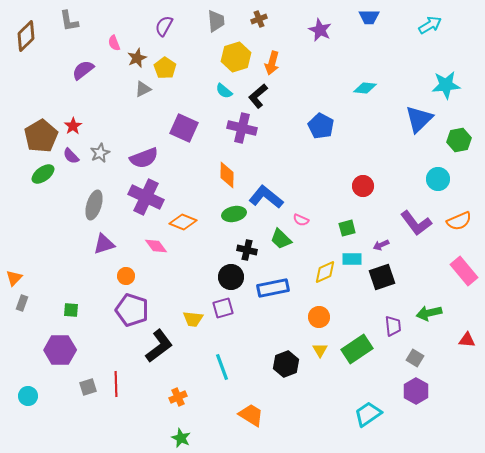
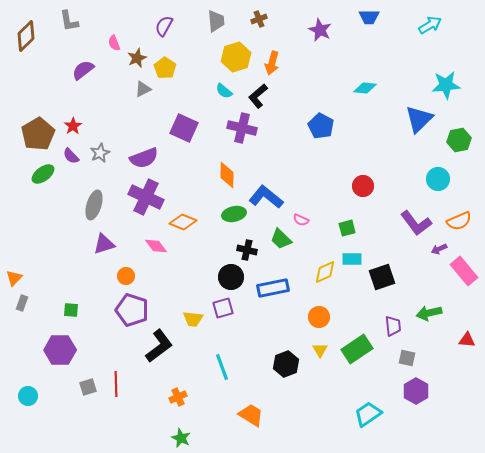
brown pentagon at (41, 136): moved 3 px left, 2 px up
purple arrow at (381, 245): moved 58 px right, 4 px down
gray square at (415, 358): moved 8 px left; rotated 18 degrees counterclockwise
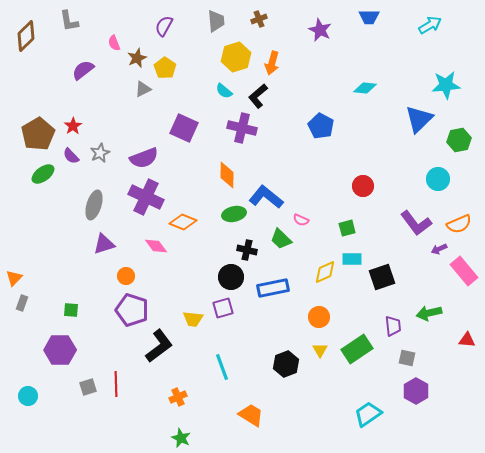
orange semicircle at (459, 221): moved 3 px down
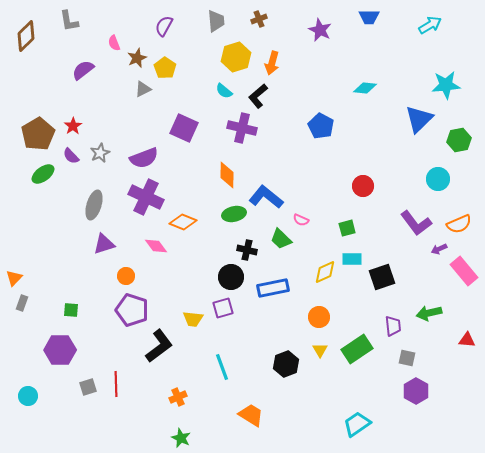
cyan trapezoid at (368, 414): moved 11 px left, 10 px down
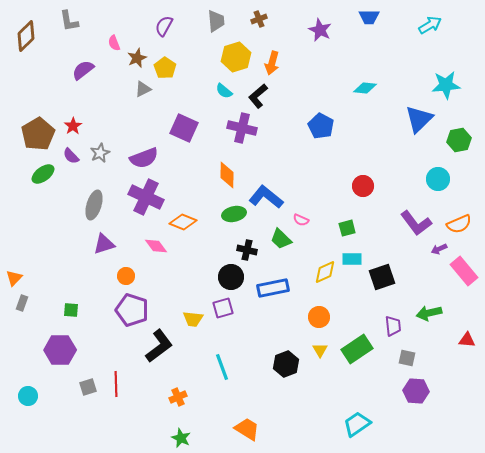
purple hexagon at (416, 391): rotated 25 degrees counterclockwise
orange trapezoid at (251, 415): moved 4 px left, 14 px down
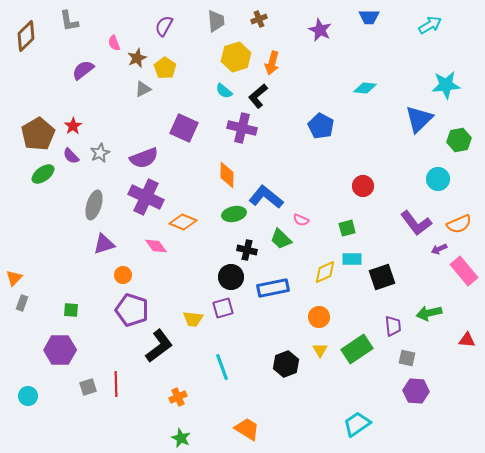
orange circle at (126, 276): moved 3 px left, 1 px up
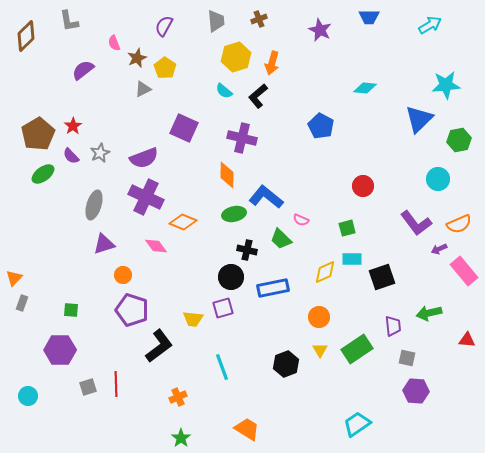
purple cross at (242, 128): moved 10 px down
green star at (181, 438): rotated 12 degrees clockwise
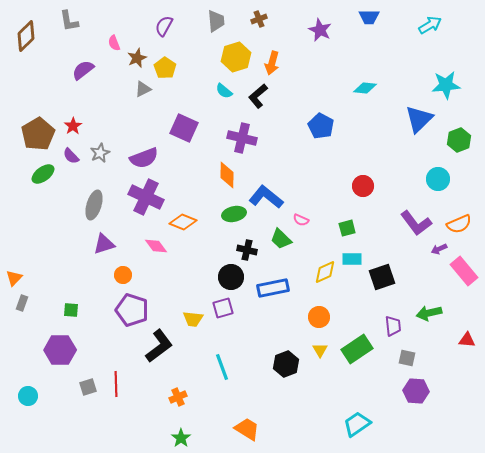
green hexagon at (459, 140): rotated 10 degrees counterclockwise
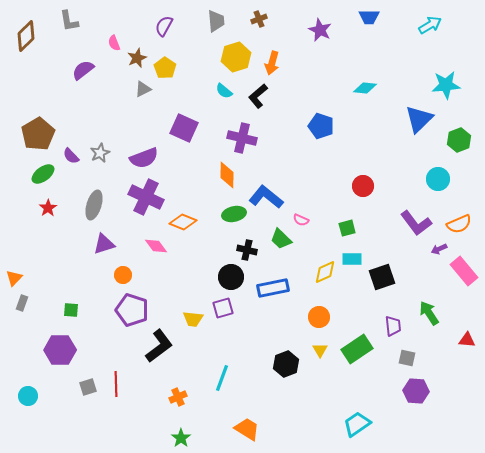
red star at (73, 126): moved 25 px left, 82 px down
blue pentagon at (321, 126): rotated 10 degrees counterclockwise
green arrow at (429, 313): rotated 70 degrees clockwise
cyan line at (222, 367): moved 11 px down; rotated 40 degrees clockwise
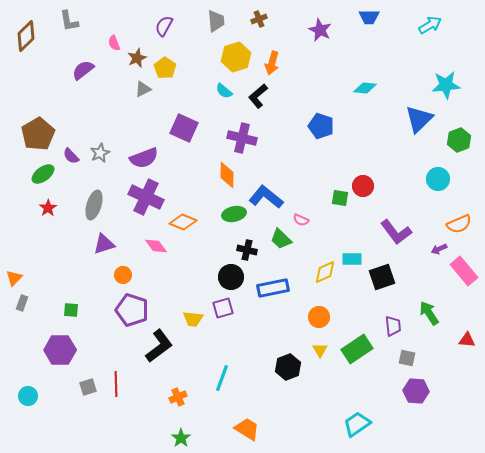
purple L-shape at (416, 223): moved 20 px left, 9 px down
green square at (347, 228): moved 7 px left, 30 px up; rotated 24 degrees clockwise
black hexagon at (286, 364): moved 2 px right, 3 px down
